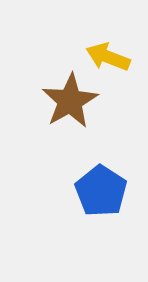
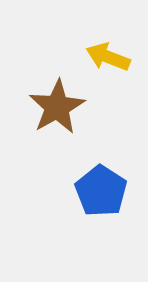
brown star: moved 13 px left, 6 px down
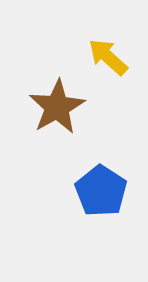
yellow arrow: rotated 21 degrees clockwise
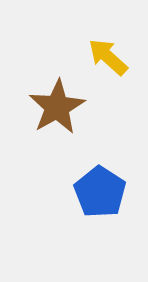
blue pentagon: moved 1 px left, 1 px down
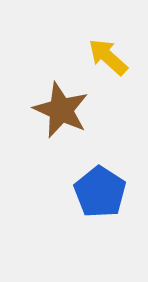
brown star: moved 4 px right, 3 px down; rotated 18 degrees counterclockwise
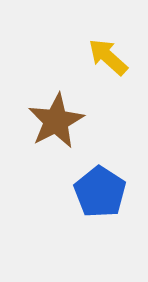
brown star: moved 5 px left, 11 px down; rotated 20 degrees clockwise
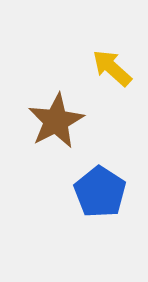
yellow arrow: moved 4 px right, 11 px down
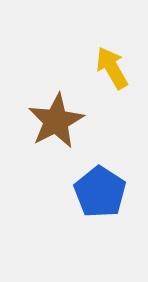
yellow arrow: rotated 18 degrees clockwise
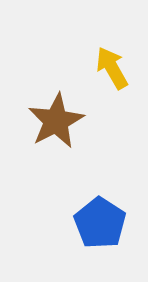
blue pentagon: moved 31 px down
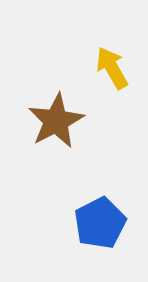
blue pentagon: rotated 12 degrees clockwise
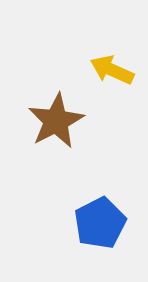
yellow arrow: moved 2 px down; rotated 36 degrees counterclockwise
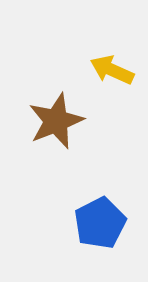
brown star: rotated 6 degrees clockwise
